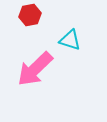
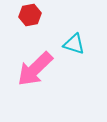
cyan triangle: moved 4 px right, 4 px down
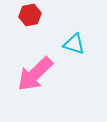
pink arrow: moved 5 px down
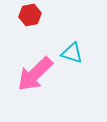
cyan triangle: moved 2 px left, 9 px down
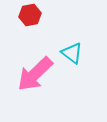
cyan triangle: rotated 20 degrees clockwise
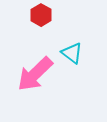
red hexagon: moved 11 px right; rotated 20 degrees counterclockwise
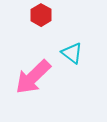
pink arrow: moved 2 px left, 3 px down
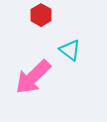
cyan triangle: moved 2 px left, 3 px up
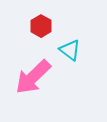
red hexagon: moved 11 px down
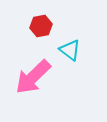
red hexagon: rotated 20 degrees clockwise
